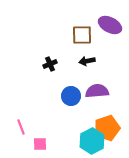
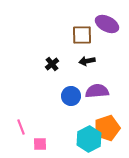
purple ellipse: moved 3 px left, 1 px up
black cross: moved 2 px right; rotated 16 degrees counterclockwise
cyan hexagon: moved 3 px left, 2 px up
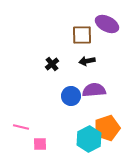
purple semicircle: moved 3 px left, 1 px up
pink line: rotated 56 degrees counterclockwise
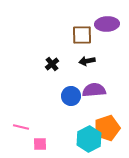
purple ellipse: rotated 30 degrees counterclockwise
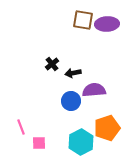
brown square: moved 1 px right, 15 px up; rotated 10 degrees clockwise
black arrow: moved 14 px left, 12 px down
blue circle: moved 5 px down
pink line: rotated 56 degrees clockwise
cyan hexagon: moved 8 px left, 3 px down
pink square: moved 1 px left, 1 px up
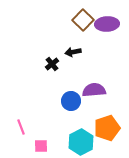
brown square: rotated 35 degrees clockwise
black arrow: moved 21 px up
pink square: moved 2 px right, 3 px down
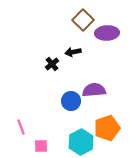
purple ellipse: moved 9 px down
